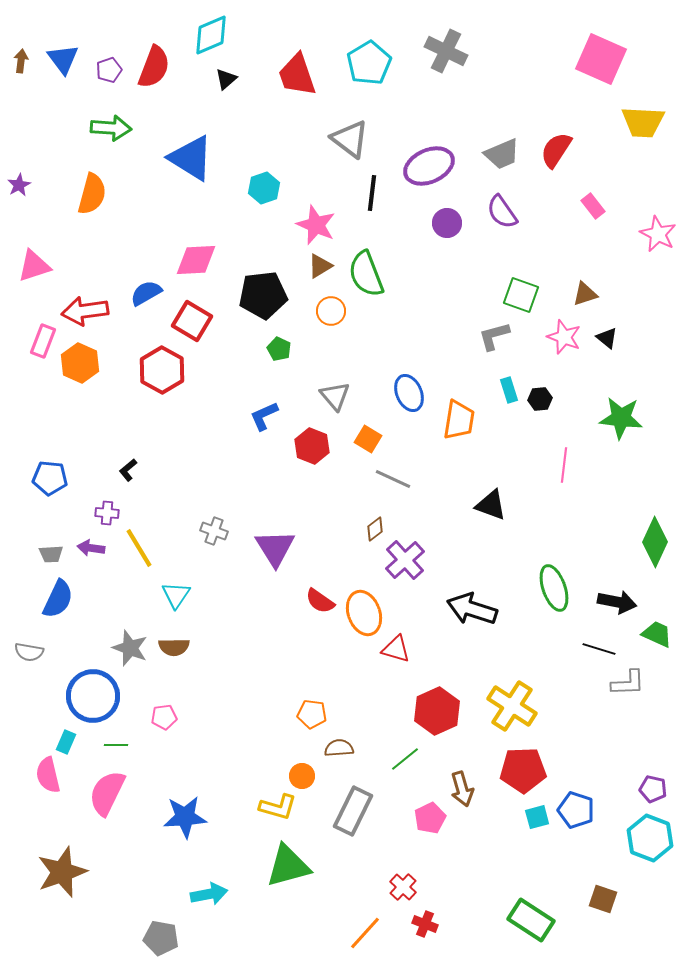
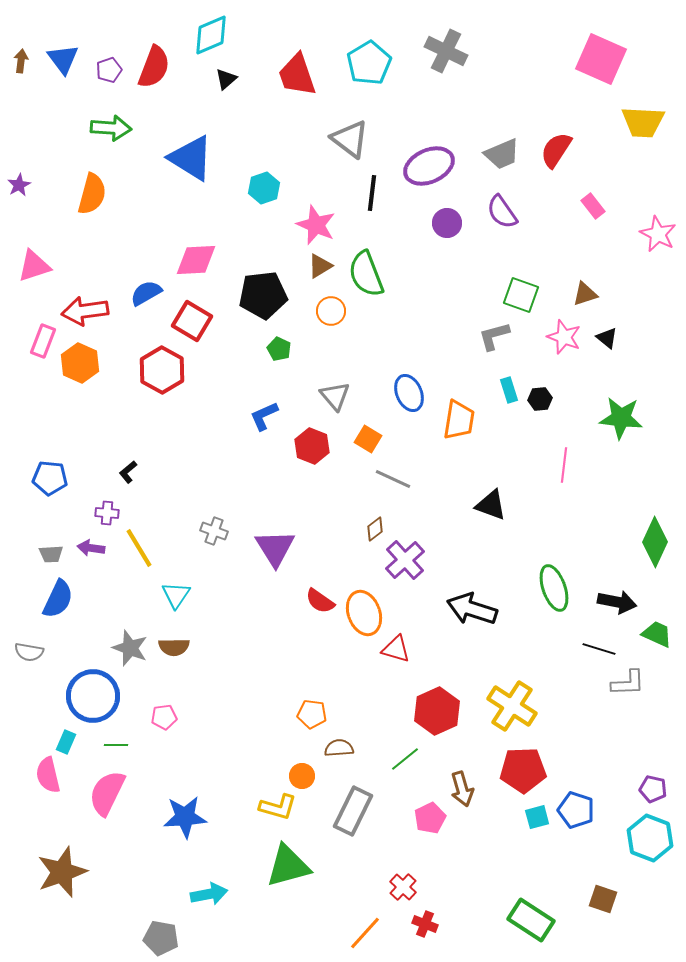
black L-shape at (128, 470): moved 2 px down
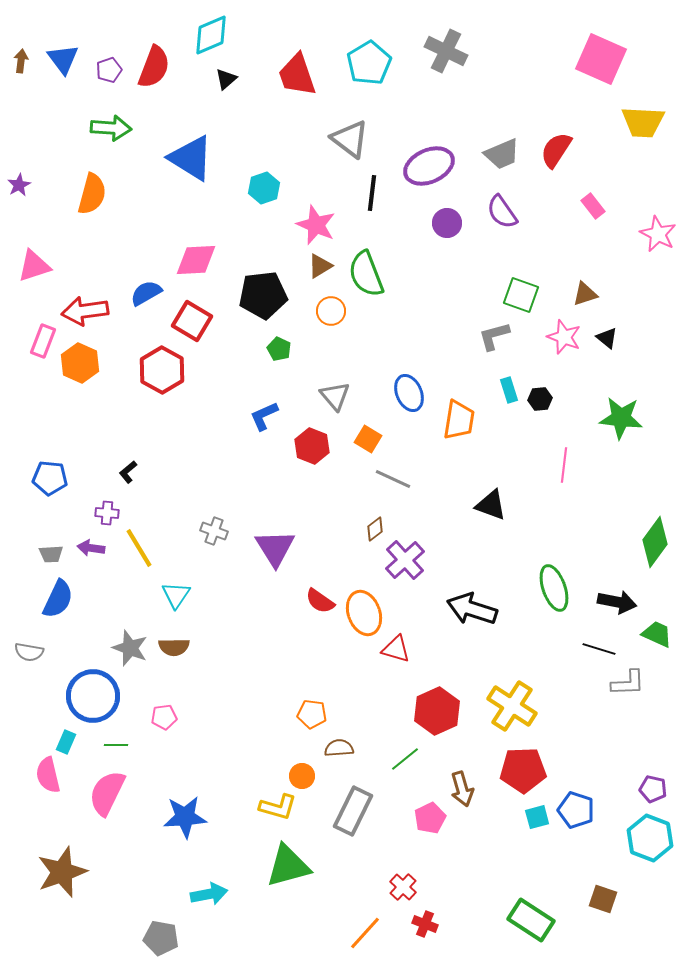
green diamond at (655, 542): rotated 12 degrees clockwise
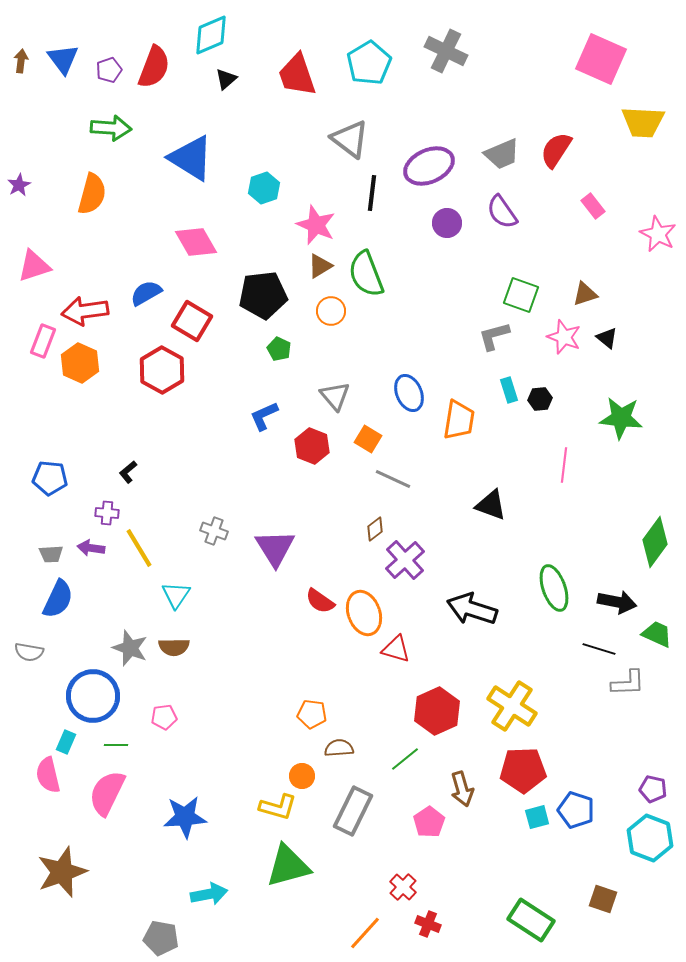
pink diamond at (196, 260): moved 18 px up; rotated 63 degrees clockwise
pink pentagon at (430, 818): moved 1 px left, 4 px down; rotated 8 degrees counterclockwise
red cross at (425, 924): moved 3 px right
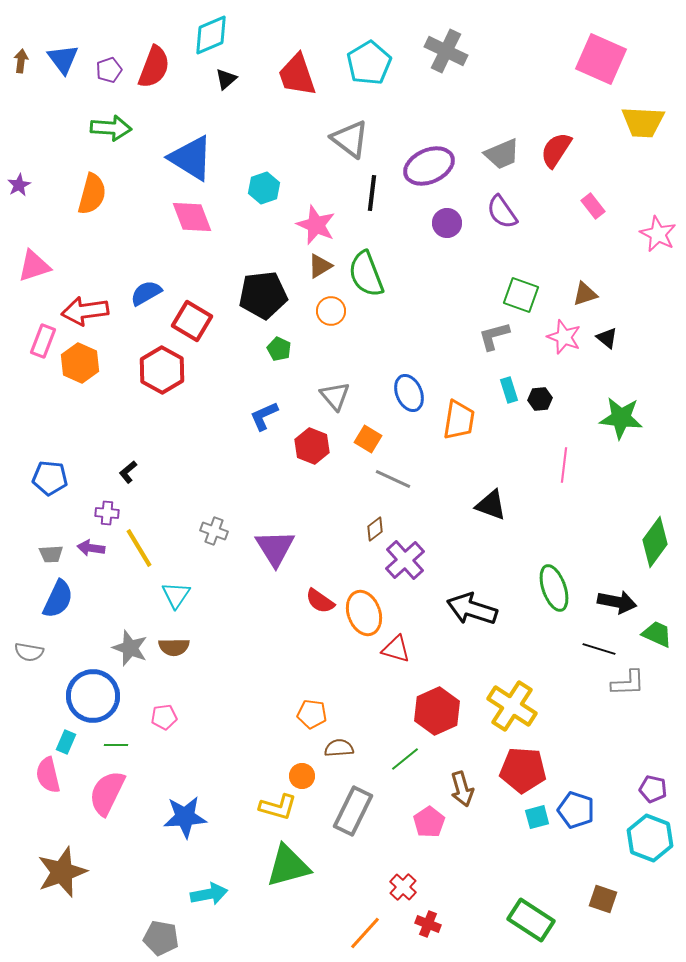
pink diamond at (196, 242): moved 4 px left, 25 px up; rotated 9 degrees clockwise
red pentagon at (523, 770): rotated 6 degrees clockwise
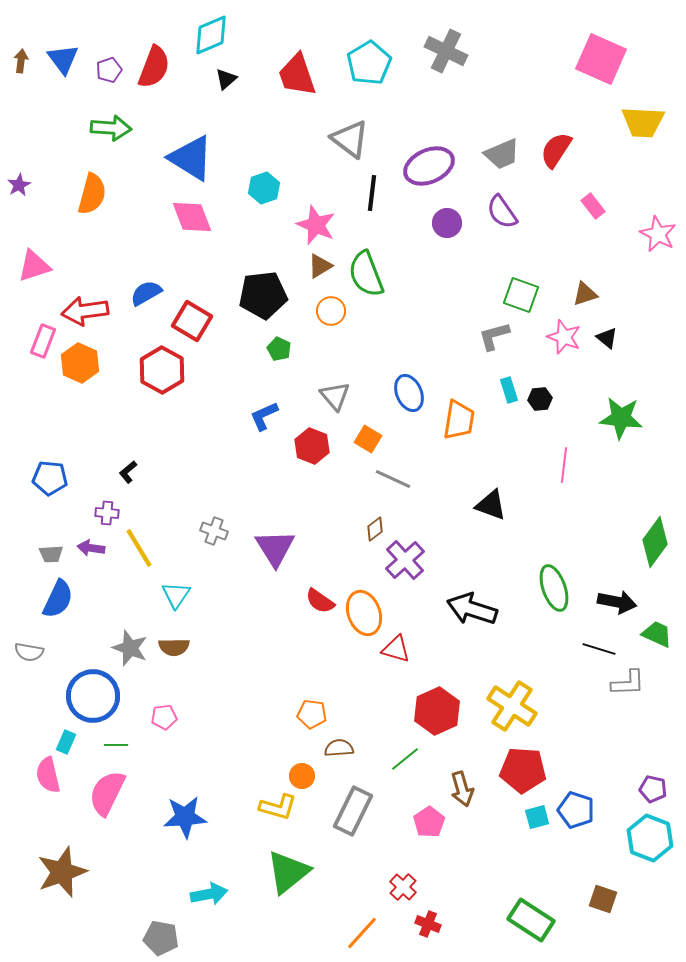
green triangle at (288, 866): moved 6 px down; rotated 24 degrees counterclockwise
orange line at (365, 933): moved 3 px left
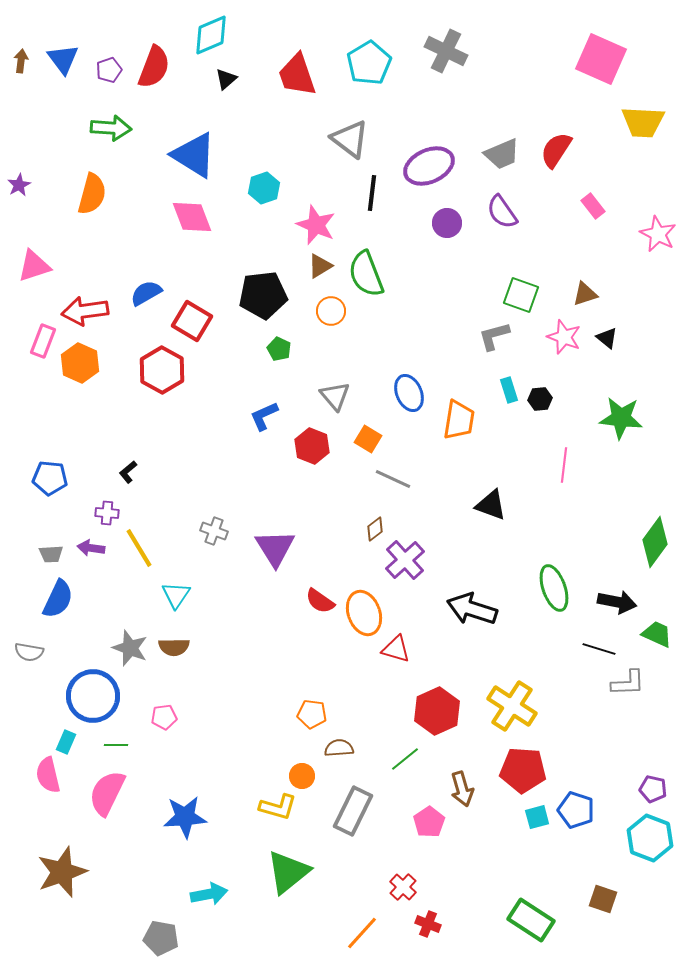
blue triangle at (191, 158): moved 3 px right, 3 px up
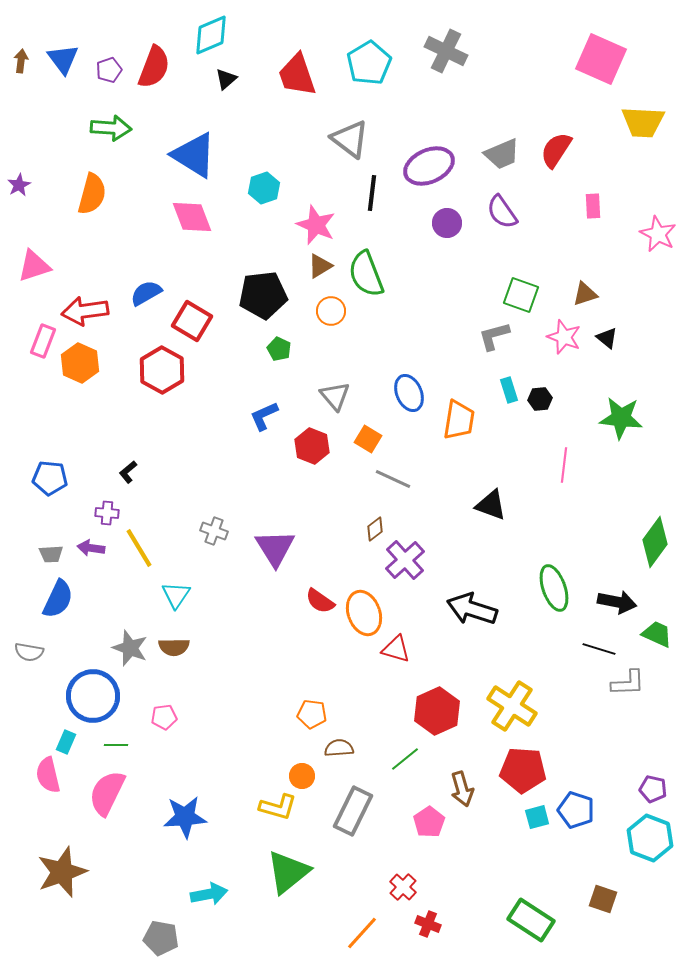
pink rectangle at (593, 206): rotated 35 degrees clockwise
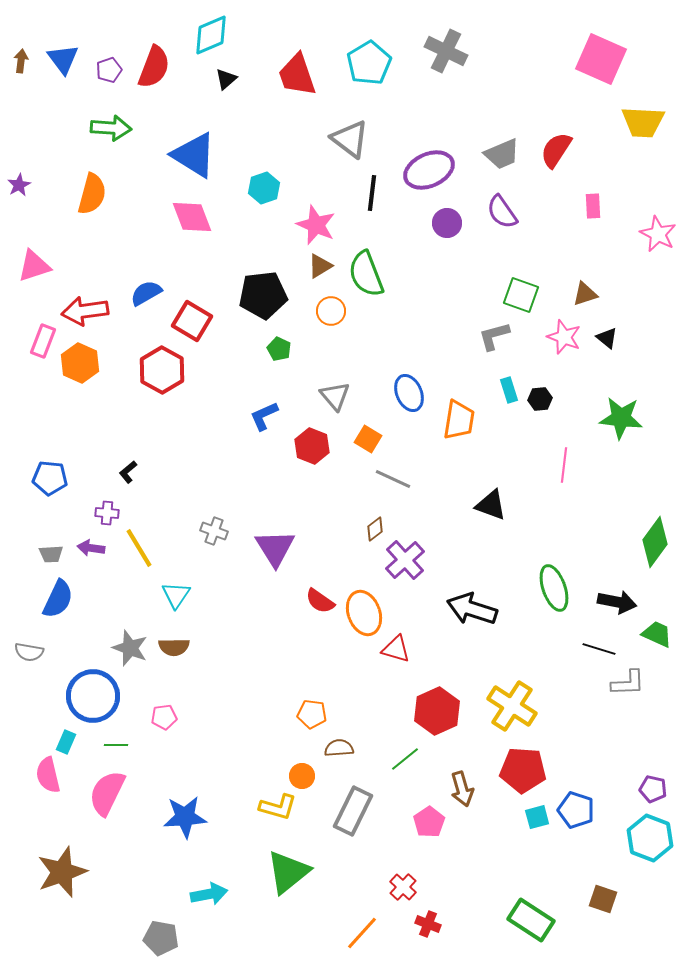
purple ellipse at (429, 166): moved 4 px down
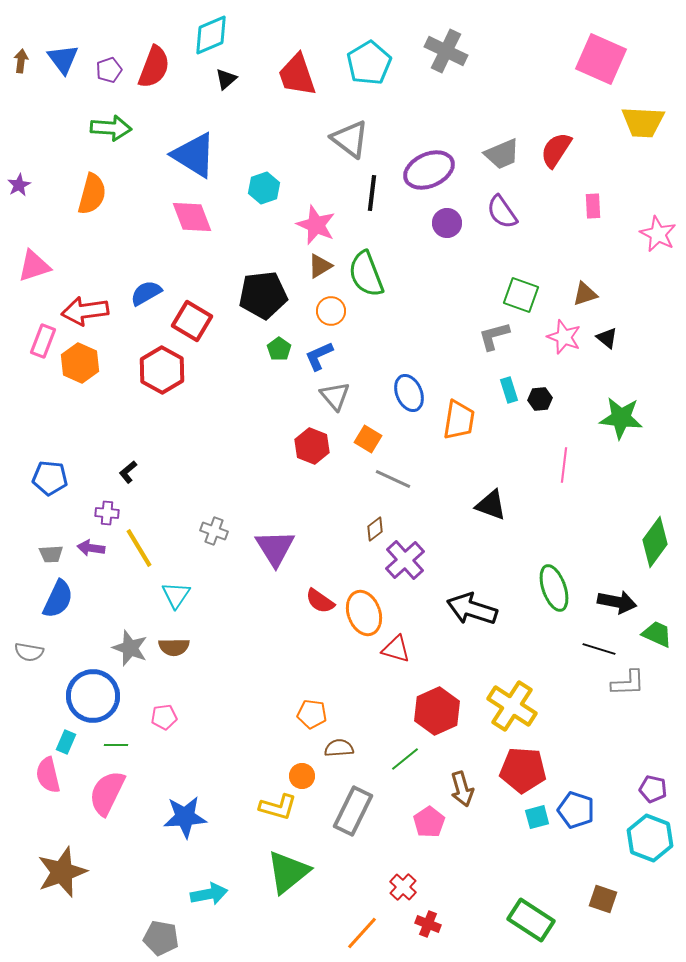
green pentagon at (279, 349): rotated 10 degrees clockwise
blue L-shape at (264, 416): moved 55 px right, 60 px up
